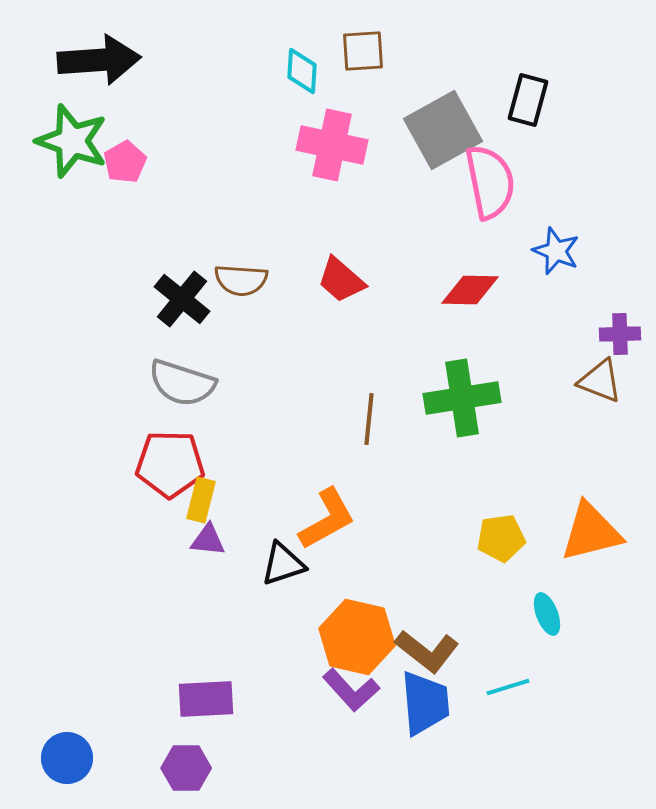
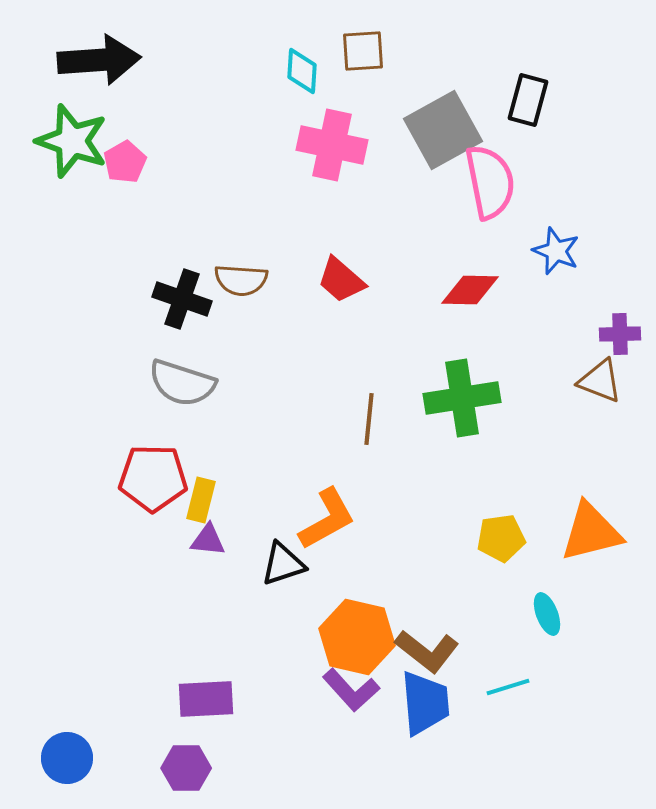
black cross: rotated 20 degrees counterclockwise
red pentagon: moved 17 px left, 14 px down
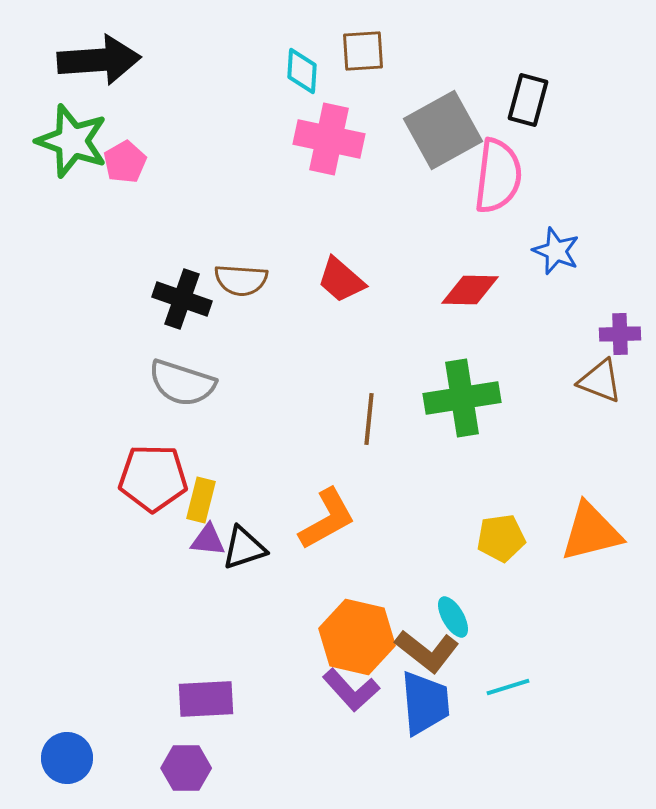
pink cross: moved 3 px left, 6 px up
pink semicircle: moved 8 px right, 6 px up; rotated 18 degrees clockwise
black triangle: moved 39 px left, 16 px up
cyan ellipse: moved 94 px left, 3 px down; rotated 9 degrees counterclockwise
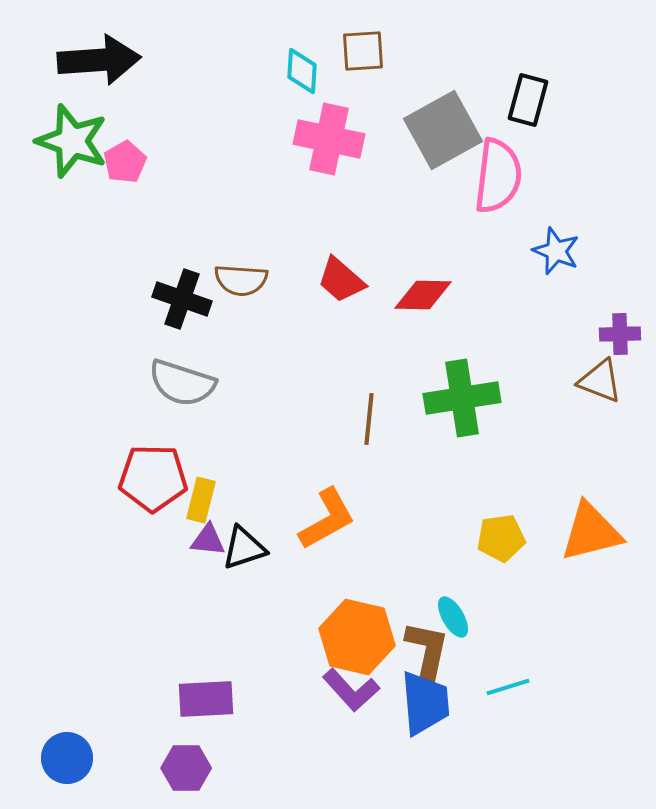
red diamond: moved 47 px left, 5 px down
brown L-shape: rotated 116 degrees counterclockwise
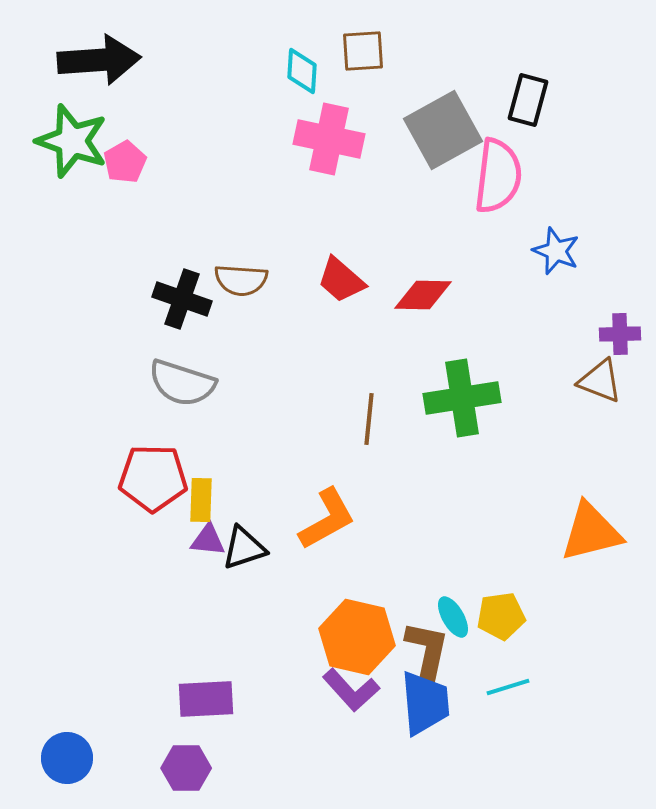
yellow rectangle: rotated 12 degrees counterclockwise
yellow pentagon: moved 78 px down
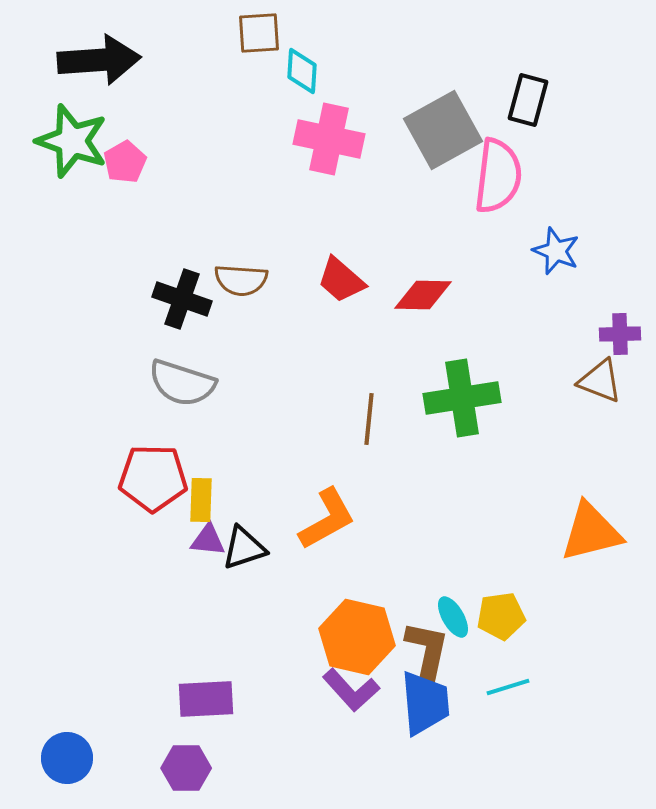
brown square: moved 104 px left, 18 px up
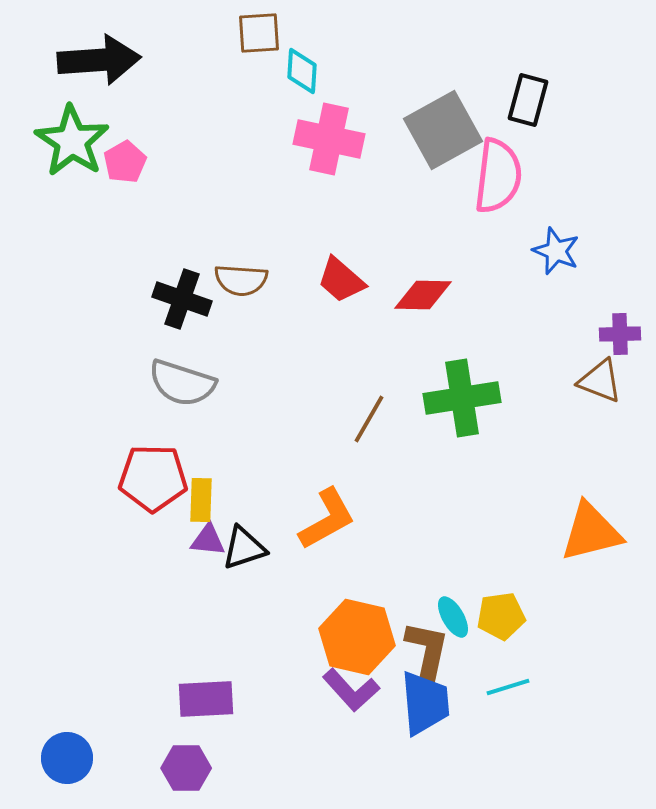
green star: rotated 14 degrees clockwise
brown line: rotated 24 degrees clockwise
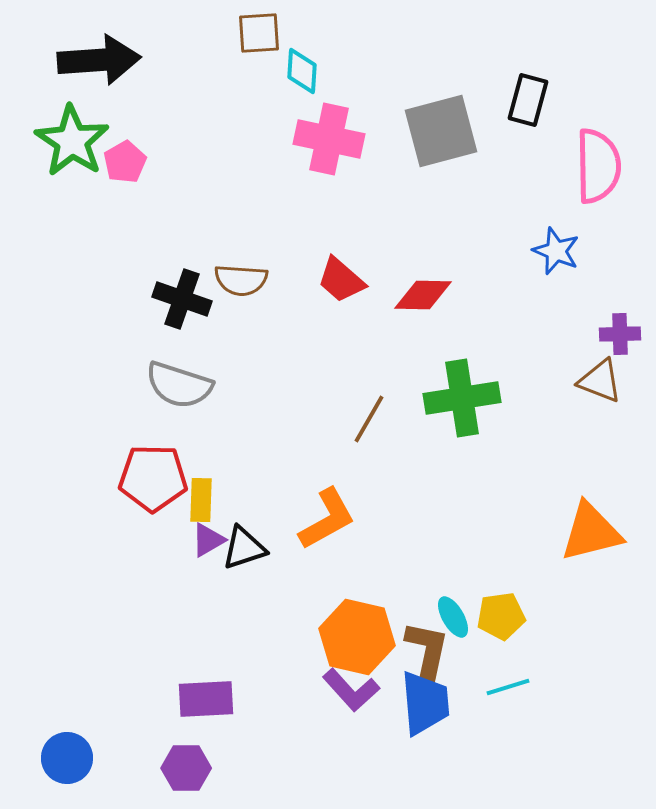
gray square: moved 2 px left, 1 px down; rotated 14 degrees clockwise
pink semicircle: moved 100 px right, 10 px up; rotated 8 degrees counterclockwise
gray semicircle: moved 3 px left, 2 px down
purple triangle: rotated 36 degrees counterclockwise
